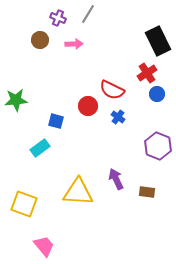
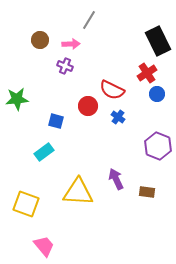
gray line: moved 1 px right, 6 px down
purple cross: moved 7 px right, 48 px down
pink arrow: moved 3 px left
green star: moved 1 px right, 1 px up
cyan rectangle: moved 4 px right, 4 px down
yellow square: moved 2 px right
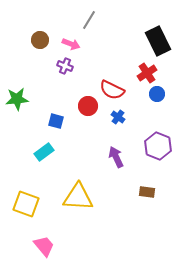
pink arrow: rotated 24 degrees clockwise
purple arrow: moved 22 px up
yellow triangle: moved 5 px down
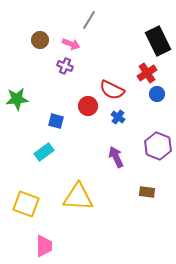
pink trapezoid: rotated 40 degrees clockwise
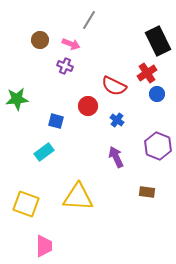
red semicircle: moved 2 px right, 4 px up
blue cross: moved 1 px left, 3 px down
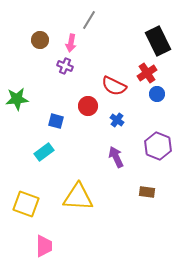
pink arrow: moved 1 px up; rotated 78 degrees clockwise
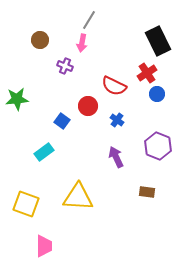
pink arrow: moved 11 px right
blue square: moved 6 px right; rotated 21 degrees clockwise
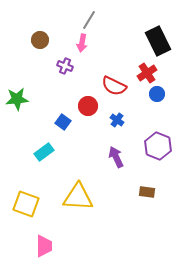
blue square: moved 1 px right, 1 px down
